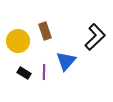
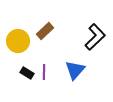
brown rectangle: rotated 66 degrees clockwise
blue triangle: moved 9 px right, 9 px down
black rectangle: moved 3 px right
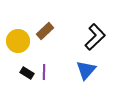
blue triangle: moved 11 px right
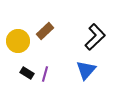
purple line: moved 1 px right, 2 px down; rotated 14 degrees clockwise
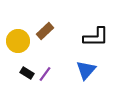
black L-shape: moved 1 px right; rotated 44 degrees clockwise
purple line: rotated 21 degrees clockwise
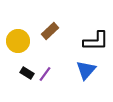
brown rectangle: moved 5 px right
black L-shape: moved 4 px down
